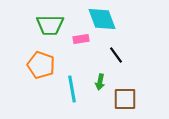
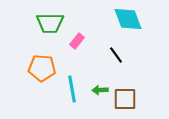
cyan diamond: moved 26 px right
green trapezoid: moved 2 px up
pink rectangle: moved 4 px left, 2 px down; rotated 42 degrees counterclockwise
orange pentagon: moved 1 px right, 3 px down; rotated 16 degrees counterclockwise
green arrow: moved 8 px down; rotated 77 degrees clockwise
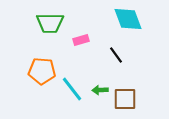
pink rectangle: moved 4 px right, 1 px up; rotated 35 degrees clockwise
orange pentagon: moved 3 px down
cyan line: rotated 28 degrees counterclockwise
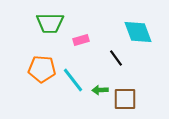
cyan diamond: moved 10 px right, 13 px down
black line: moved 3 px down
orange pentagon: moved 2 px up
cyan line: moved 1 px right, 9 px up
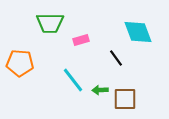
orange pentagon: moved 22 px left, 6 px up
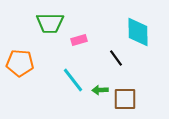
cyan diamond: rotated 20 degrees clockwise
pink rectangle: moved 2 px left
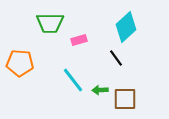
cyan diamond: moved 12 px left, 5 px up; rotated 48 degrees clockwise
